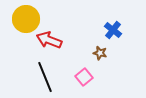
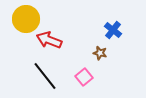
black line: moved 1 px up; rotated 16 degrees counterclockwise
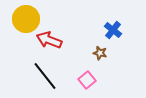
pink square: moved 3 px right, 3 px down
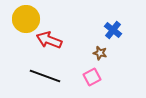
black line: rotated 32 degrees counterclockwise
pink square: moved 5 px right, 3 px up; rotated 12 degrees clockwise
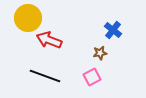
yellow circle: moved 2 px right, 1 px up
brown star: rotated 24 degrees counterclockwise
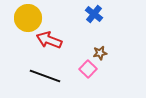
blue cross: moved 19 px left, 16 px up
pink square: moved 4 px left, 8 px up; rotated 18 degrees counterclockwise
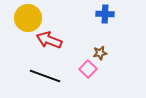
blue cross: moved 11 px right; rotated 36 degrees counterclockwise
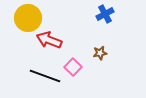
blue cross: rotated 30 degrees counterclockwise
pink square: moved 15 px left, 2 px up
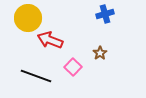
blue cross: rotated 12 degrees clockwise
red arrow: moved 1 px right
brown star: rotated 24 degrees counterclockwise
black line: moved 9 px left
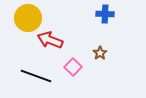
blue cross: rotated 18 degrees clockwise
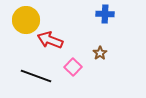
yellow circle: moved 2 px left, 2 px down
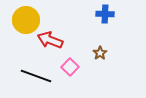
pink square: moved 3 px left
